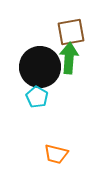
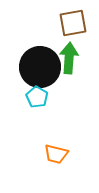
brown square: moved 2 px right, 9 px up
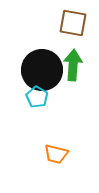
brown square: rotated 20 degrees clockwise
green arrow: moved 4 px right, 7 px down
black circle: moved 2 px right, 3 px down
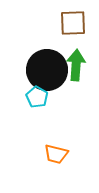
brown square: rotated 12 degrees counterclockwise
green arrow: moved 3 px right
black circle: moved 5 px right
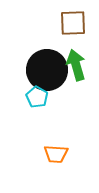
green arrow: rotated 20 degrees counterclockwise
orange trapezoid: rotated 10 degrees counterclockwise
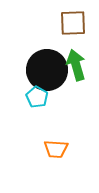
orange trapezoid: moved 5 px up
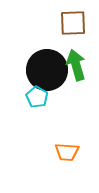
orange trapezoid: moved 11 px right, 3 px down
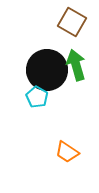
brown square: moved 1 px left, 1 px up; rotated 32 degrees clockwise
orange trapezoid: rotated 30 degrees clockwise
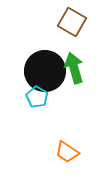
green arrow: moved 2 px left, 3 px down
black circle: moved 2 px left, 1 px down
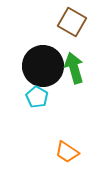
black circle: moved 2 px left, 5 px up
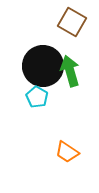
green arrow: moved 4 px left, 3 px down
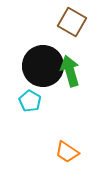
cyan pentagon: moved 7 px left, 4 px down
